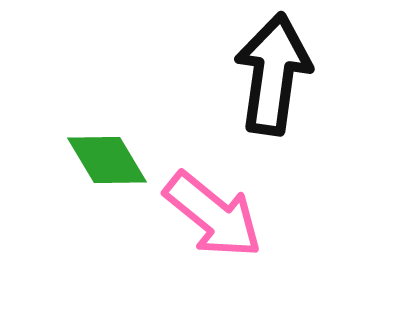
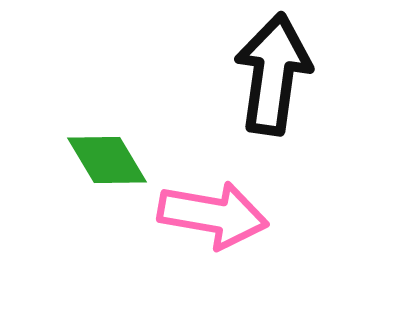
pink arrow: rotated 29 degrees counterclockwise
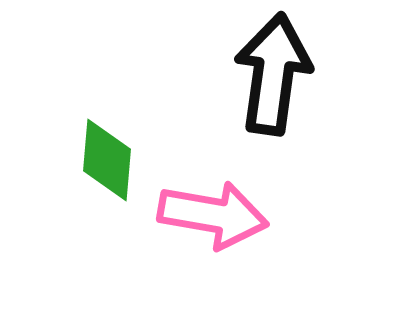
green diamond: rotated 36 degrees clockwise
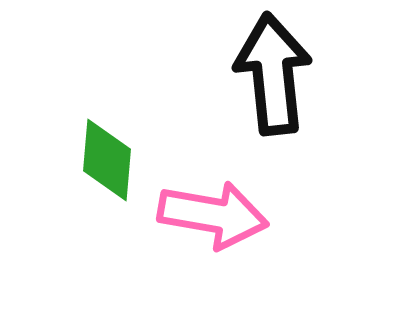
black arrow: rotated 14 degrees counterclockwise
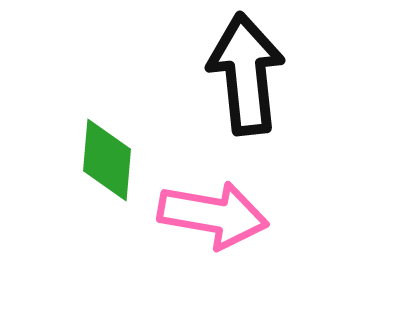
black arrow: moved 27 px left
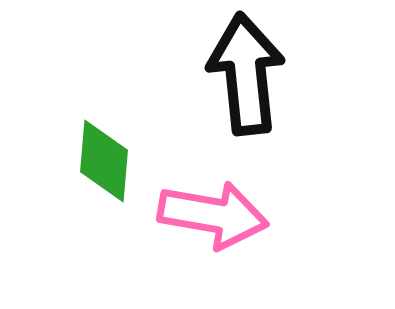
green diamond: moved 3 px left, 1 px down
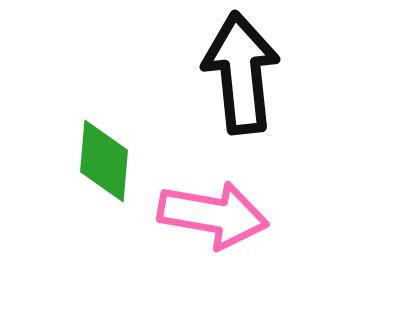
black arrow: moved 5 px left, 1 px up
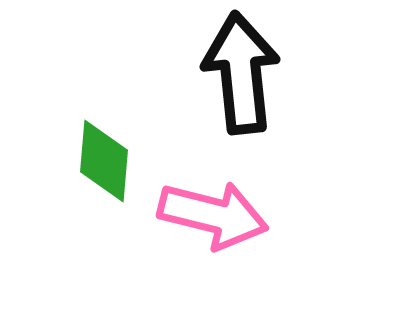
pink arrow: rotated 4 degrees clockwise
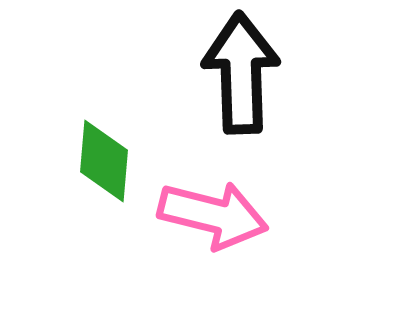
black arrow: rotated 4 degrees clockwise
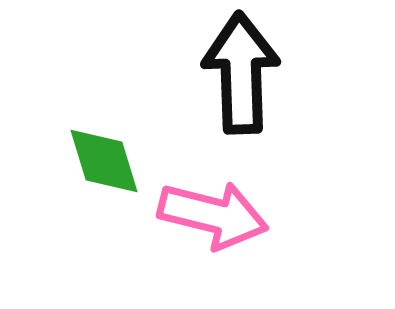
green diamond: rotated 22 degrees counterclockwise
